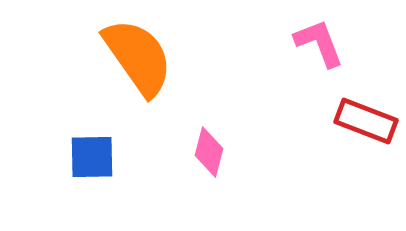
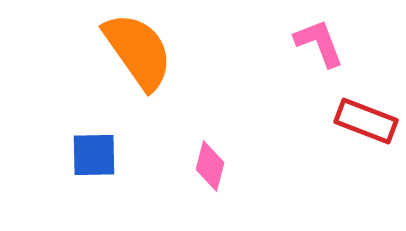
orange semicircle: moved 6 px up
pink diamond: moved 1 px right, 14 px down
blue square: moved 2 px right, 2 px up
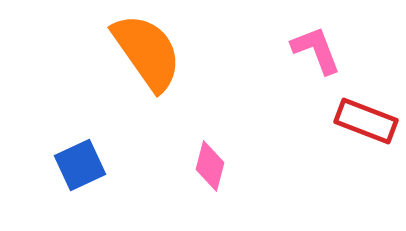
pink L-shape: moved 3 px left, 7 px down
orange semicircle: moved 9 px right, 1 px down
blue square: moved 14 px left, 10 px down; rotated 24 degrees counterclockwise
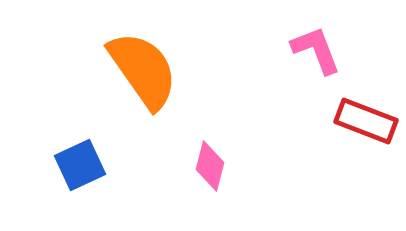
orange semicircle: moved 4 px left, 18 px down
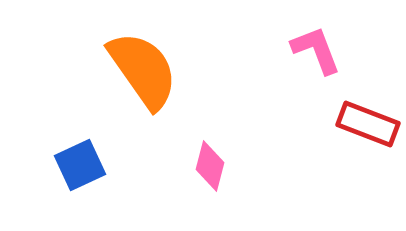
red rectangle: moved 2 px right, 3 px down
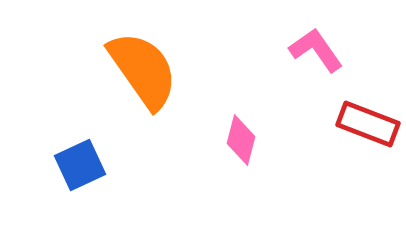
pink L-shape: rotated 14 degrees counterclockwise
pink diamond: moved 31 px right, 26 px up
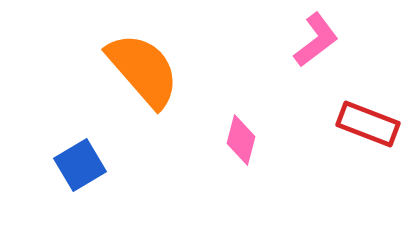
pink L-shape: moved 10 px up; rotated 88 degrees clockwise
orange semicircle: rotated 6 degrees counterclockwise
blue square: rotated 6 degrees counterclockwise
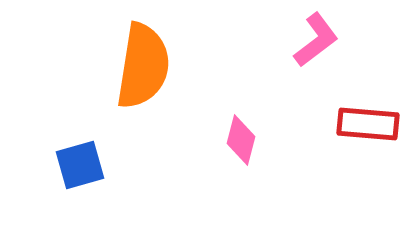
orange semicircle: moved 4 px up; rotated 50 degrees clockwise
red rectangle: rotated 16 degrees counterclockwise
blue square: rotated 15 degrees clockwise
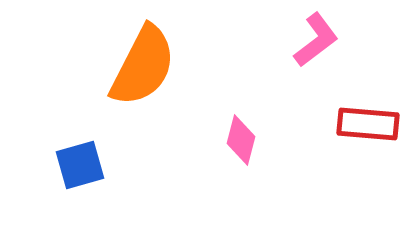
orange semicircle: rotated 18 degrees clockwise
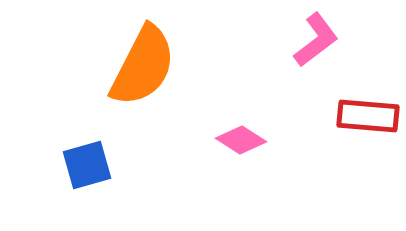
red rectangle: moved 8 px up
pink diamond: rotated 72 degrees counterclockwise
blue square: moved 7 px right
